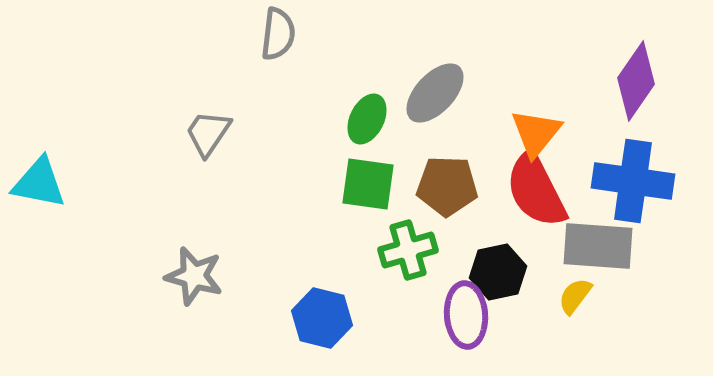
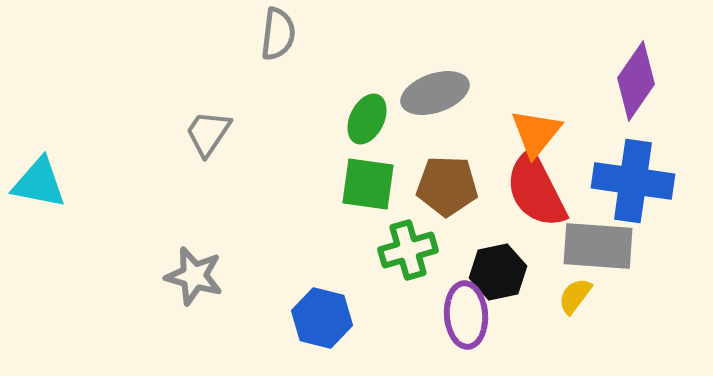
gray ellipse: rotated 28 degrees clockwise
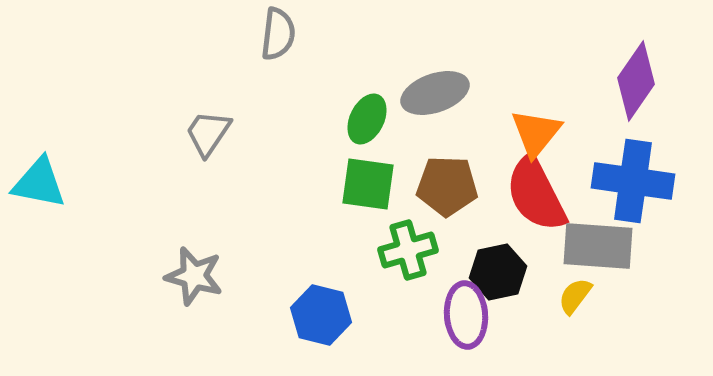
red semicircle: moved 4 px down
blue hexagon: moved 1 px left, 3 px up
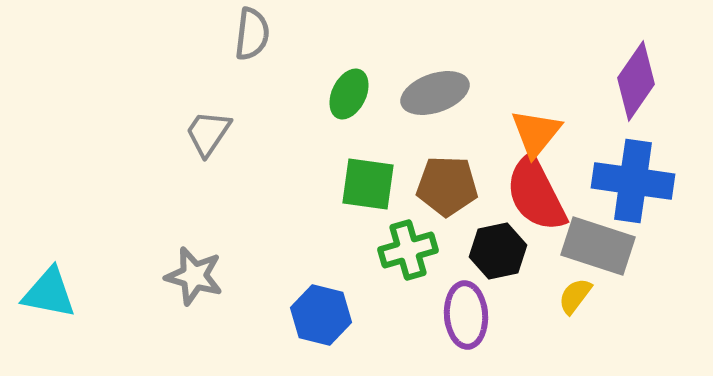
gray semicircle: moved 26 px left
green ellipse: moved 18 px left, 25 px up
cyan triangle: moved 10 px right, 110 px down
gray rectangle: rotated 14 degrees clockwise
black hexagon: moved 21 px up
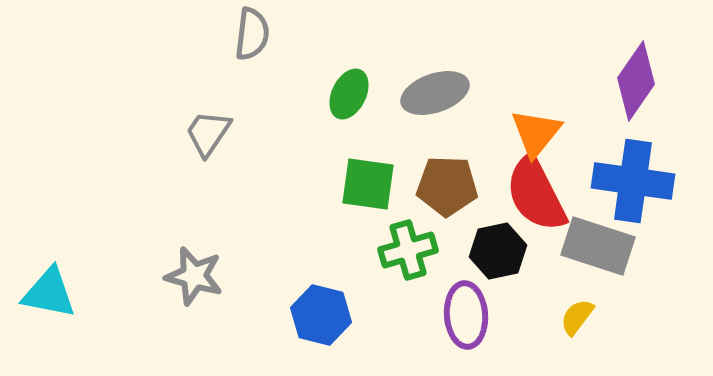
yellow semicircle: moved 2 px right, 21 px down
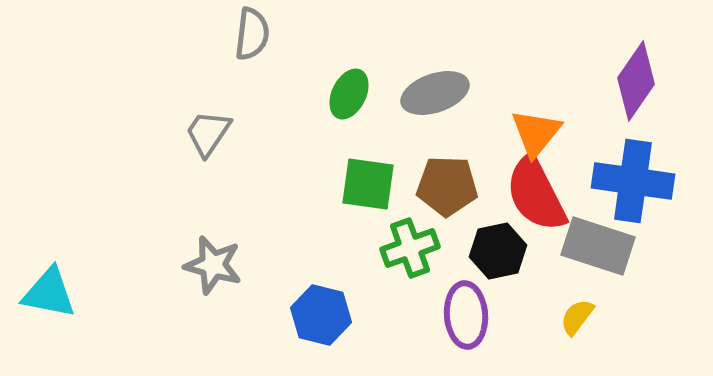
green cross: moved 2 px right, 2 px up; rotated 4 degrees counterclockwise
gray star: moved 19 px right, 11 px up
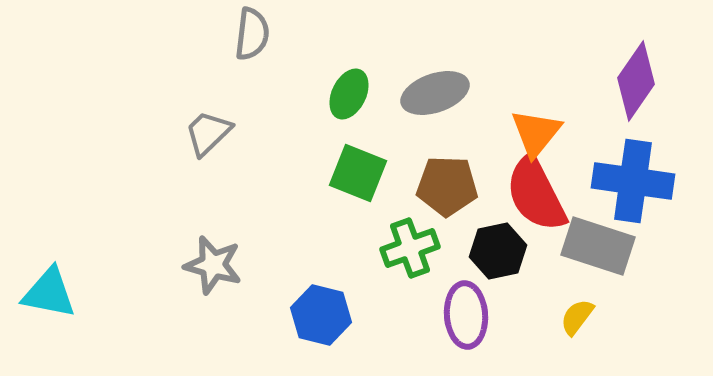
gray trapezoid: rotated 12 degrees clockwise
green square: moved 10 px left, 11 px up; rotated 14 degrees clockwise
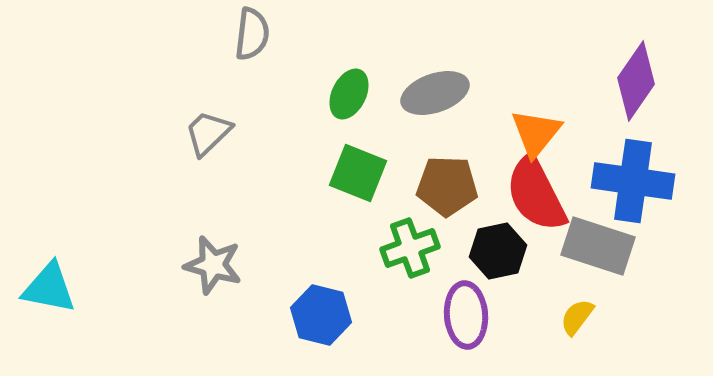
cyan triangle: moved 5 px up
